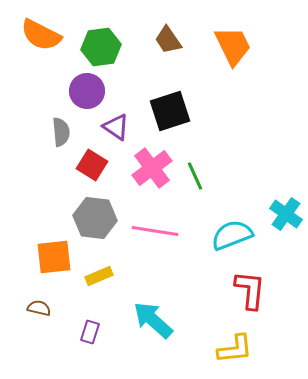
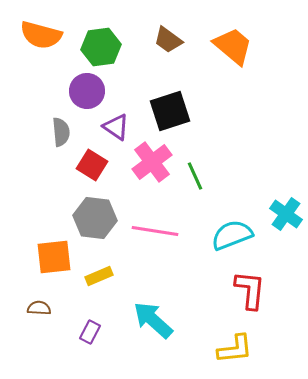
orange semicircle: rotated 12 degrees counterclockwise
brown trapezoid: rotated 20 degrees counterclockwise
orange trapezoid: rotated 24 degrees counterclockwise
pink cross: moved 6 px up
brown semicircle: rotated 10 degrees counterclockwise
purple rectangle: rotated 10 degrees clockwise
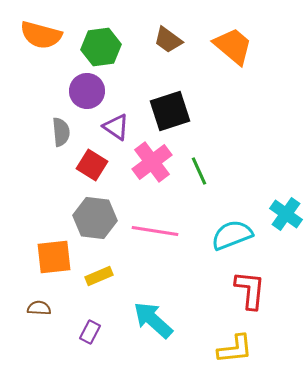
green line: moved 4 px right, 5 px up
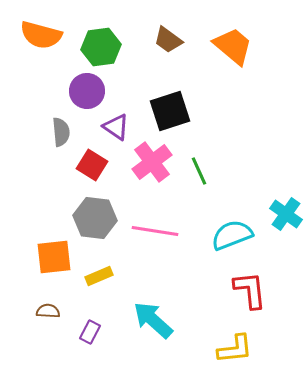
red L-shape: rotated 12 degrees counterclockwise
brown semicircle: moved 9 px right, 3 px down
